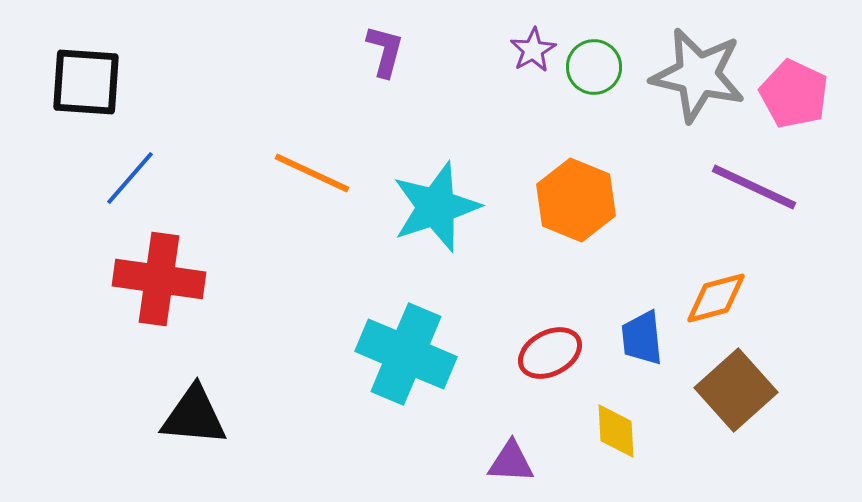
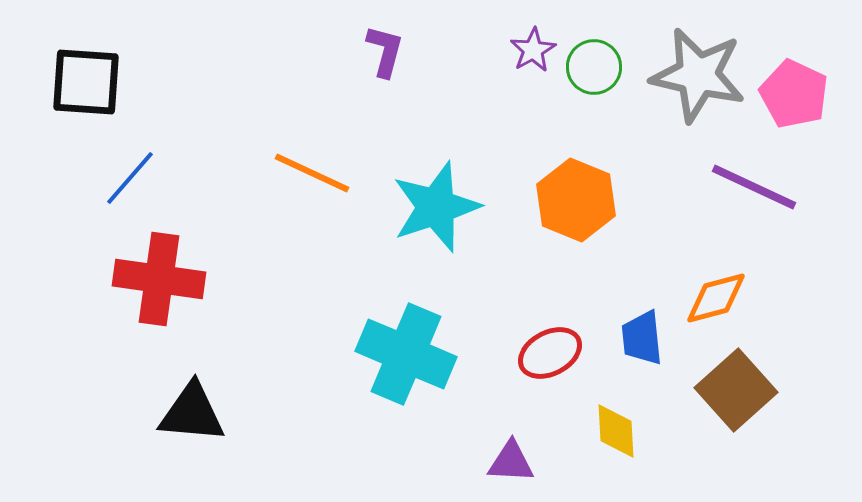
black triangle: moved 2 px left, 3 px up
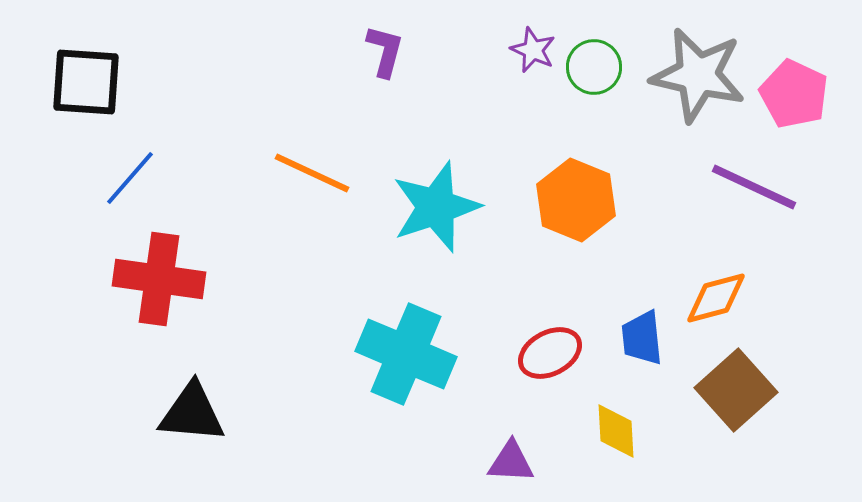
purple star: rotated 18 degrees counterclockwise
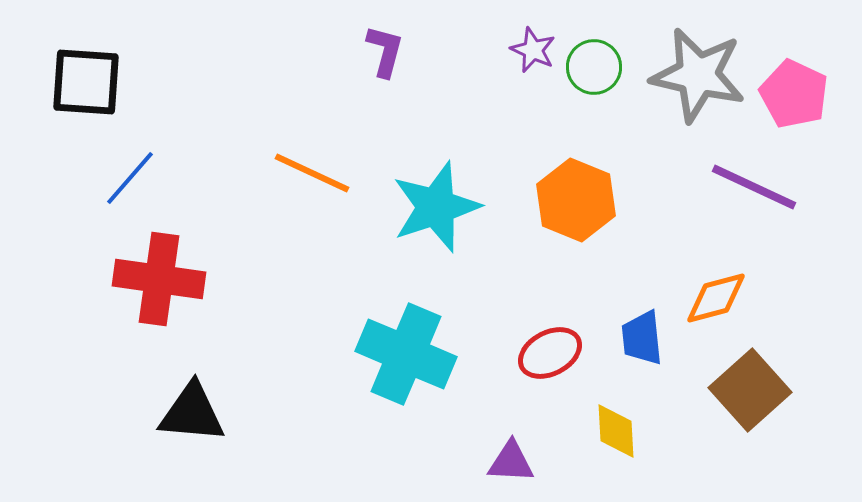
brown square: moved 14 px right
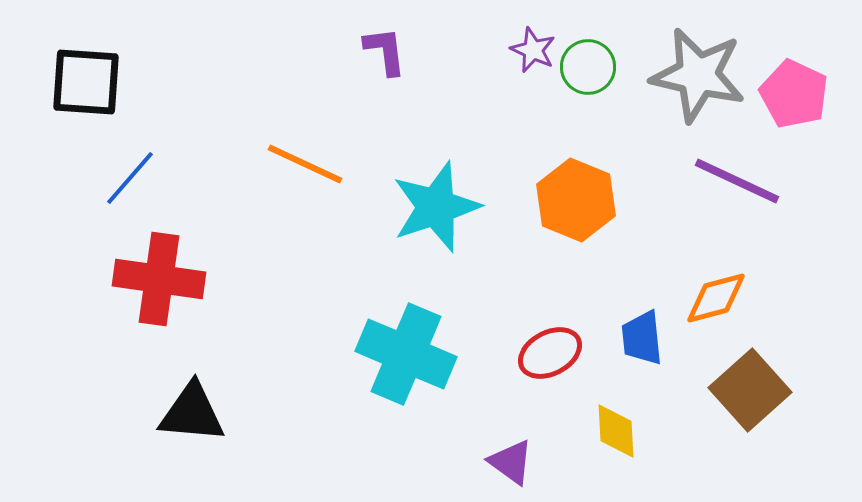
purple L-shape: rotated 22 degrees counterclockwise
green circle: moved 6 px left
orange line: moved 7 px left, 9 px up
purple line: moved 17 px left, 6 px up
purple triangle: rotated 33 degrees clockwise
